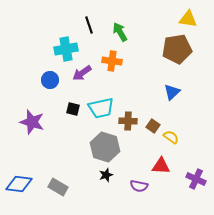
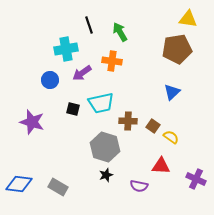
cyan trapezoid: moved 5 px up
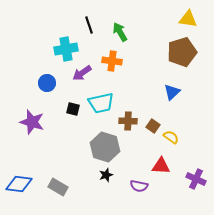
brown pentagon: moved 5 px right, 3 px down; rotated 8 degrees counterclockwise
blue circle: moved 3 px left, 3 px down
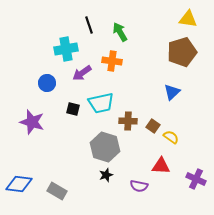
gray rectangle: moved 1 px left, 4 px down
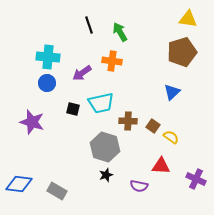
cyan cross: moved 18 px left, 8 px down; rotated 15 degrees clockwise
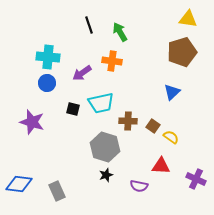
gray rectangle: rotated 36 degrees clockwise
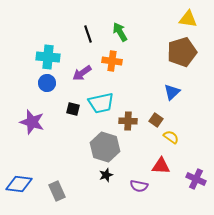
black line: moved 1 px left, 9 px down
brown square: moved 3 px right, 6 px up
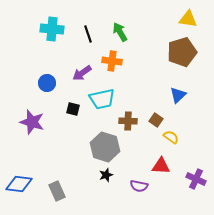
cyan cross: moved 4 px right, 28 px up
blue triangle: moved 6 px right, 3 px down
cyan trapezoid: moved 1 px right, 4 px up
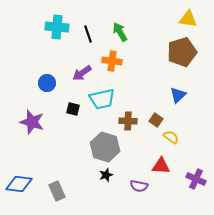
cyan cross: moved 5 px right, 2 px up
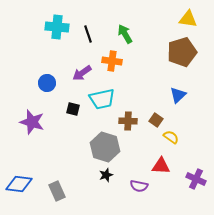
green arrow: moved 5 px right, 2 px down
